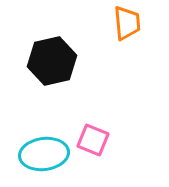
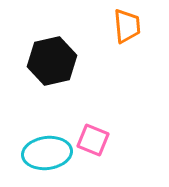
orange trapezoid: moved 3 px down
cyan ellipse: moved 3 px right, 1 px up
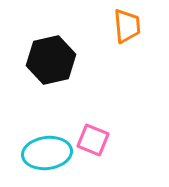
black hexagon: moved 1 px left, 1 px up
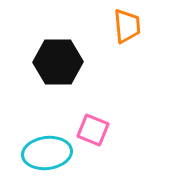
black hexagon: moved 7 px right, 2 px down; rotated 12 degrees clockwise
pink square: moved 10 px up
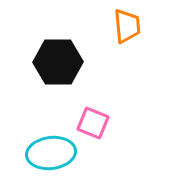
pink square: moved 7 px up
cyan ellipse: moved 4 px right
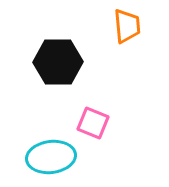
cyan ellipse: moved 4 px down
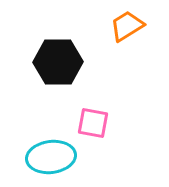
orange trapezoid: rotated 117 degrees counterclockwise
pink square: rotated 12 degrees counterclockwise
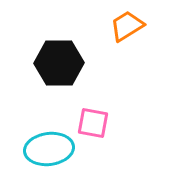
black hexagon: moved 1 px right, 1 px down
cyan ellipse: moved 2 px left, 8 px up
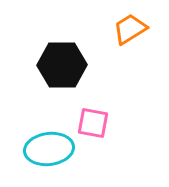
orange trapezoid: moved 3 px right, 3 px down
black hexagon: moved 3 px right, 2 px down
